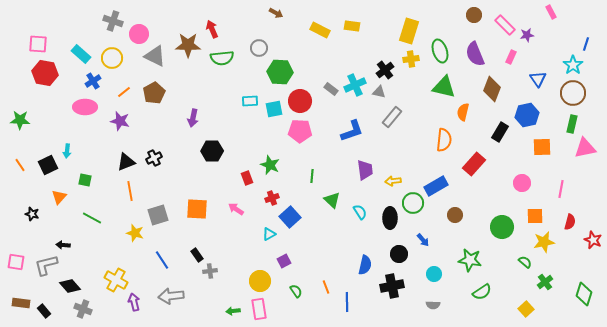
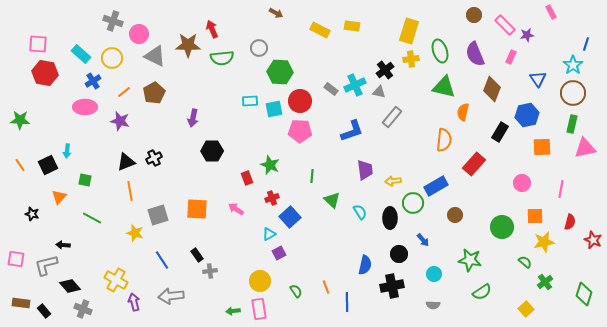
purple square at (284, 261): moved 5 px left, 8 px up
pink square at (16, 262): moved 3 px up
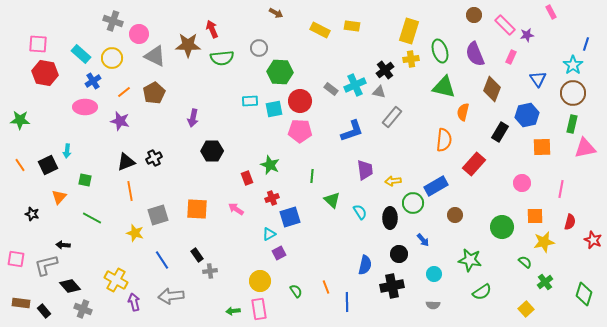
blue square at (290, 217): rotated 25 degrees clockwise
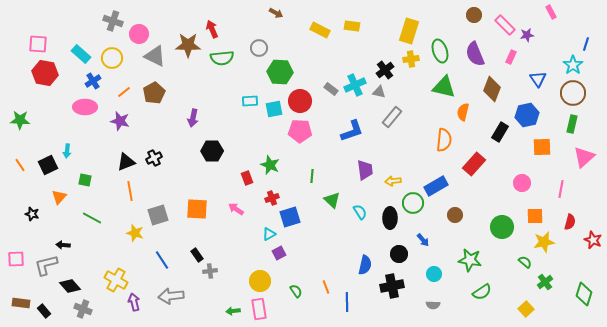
pink triangle at (585, 148): moved 1 px left, 9 px down; rotated 30 degrees counterclockwise
pink square at (16, 259): rotated 12 degrees counterclockwise
